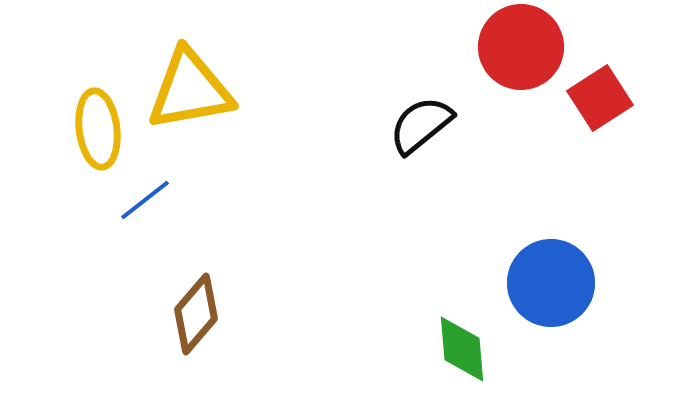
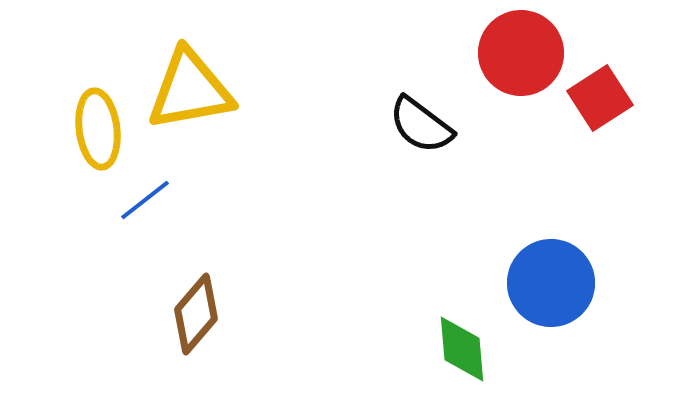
red circle: moved 6 px down
black semicircle: rotated 104 degrees counterclockwise
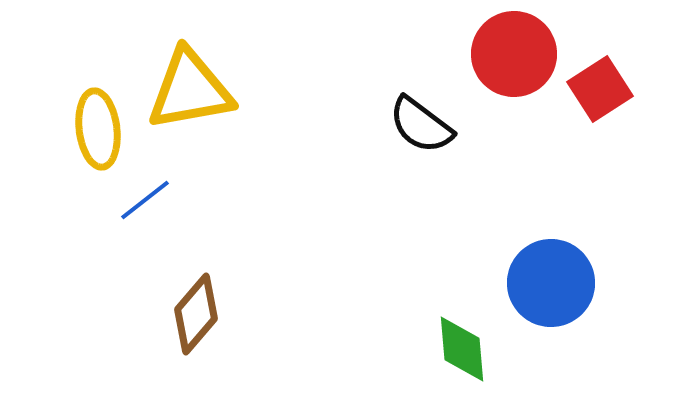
red circle: moved 7 px left, 1 px down
red square: moved 9 px up
